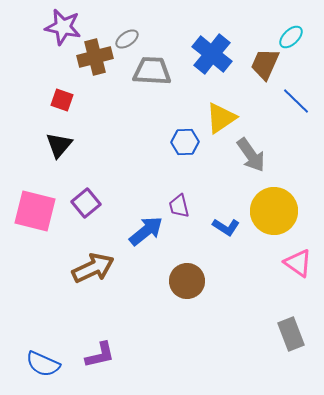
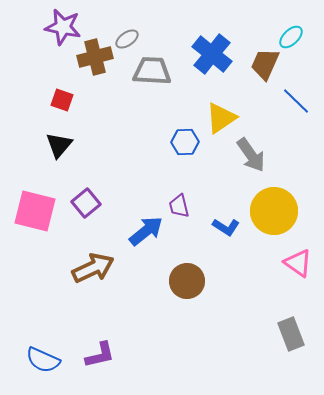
blue semicircle: moved 4 px up
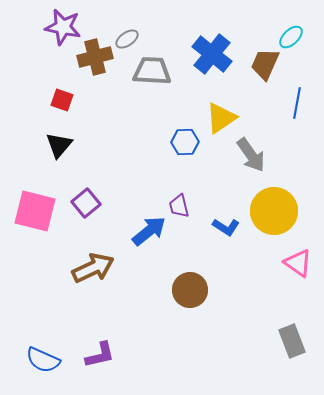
blue line: moved 1 px right, 2 px down; rotated 56 degrees clockwise
blue arrow: moved 3 px right
brown circle: moved 3 px right, 9 px down
gray rectangle: moved 1 px right, 7 px down
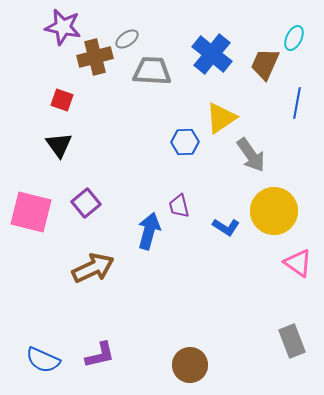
cyan ellipse: moved 3 px right, 1 px down; rotated 20 degrees counterclockwise
black triangle: rotated 16 degrees counterclockwise
pink square: moved 4 px left, 1 px down
blue arrow: rotated 36 degrees counterclockwise
brown circle: moved 75 px down
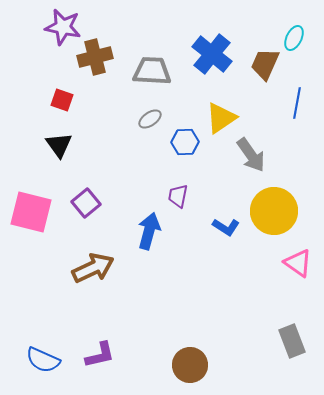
gray ellipse: moved 23 px right, 80 px down
purple trapezoid: moved 1 px left, 10 px up; rotated 25 degrees clockwise
